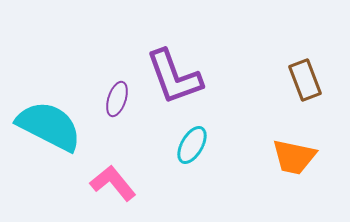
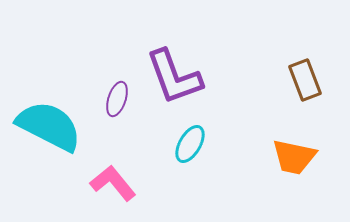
cyan ellipse: moved 2 px left, 1 px up
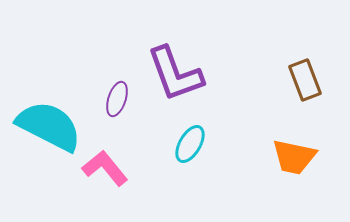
purple L-shape: moved 1 px right, 3 px up
pink L-shape: moved 8 px left, 15 px up
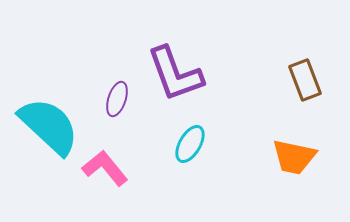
cyan semicircle: rotated 16 degrees clockwise
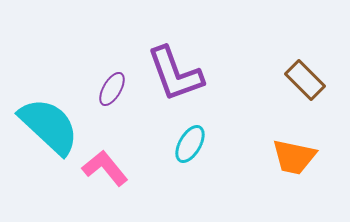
brown rectangle: rotated 24 degrees counterclockwise
purple ellipse: moved 5 px left, 10 px up; rotated 12 degrees clockwise
